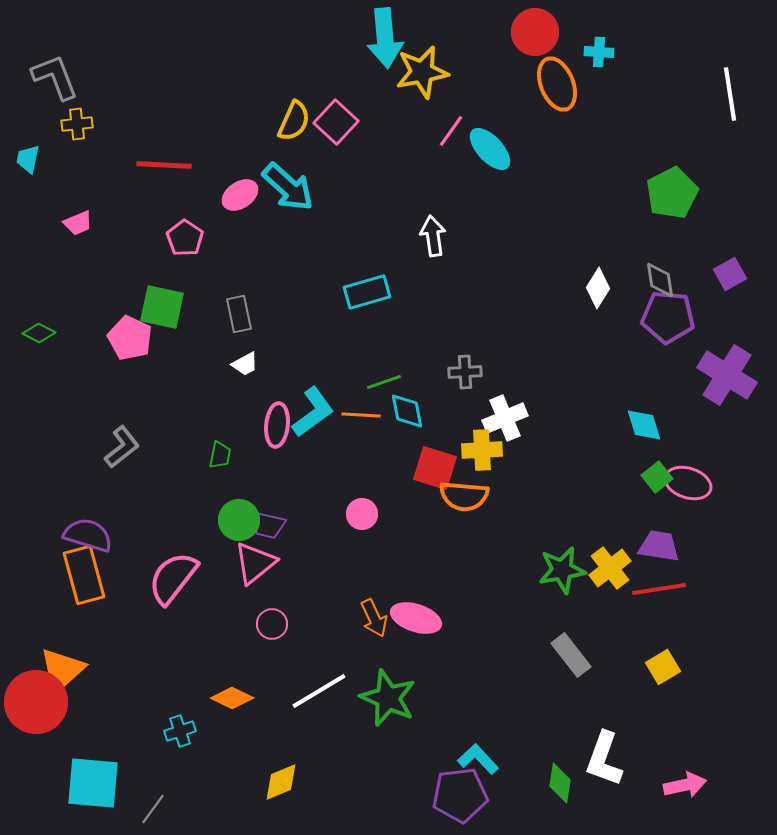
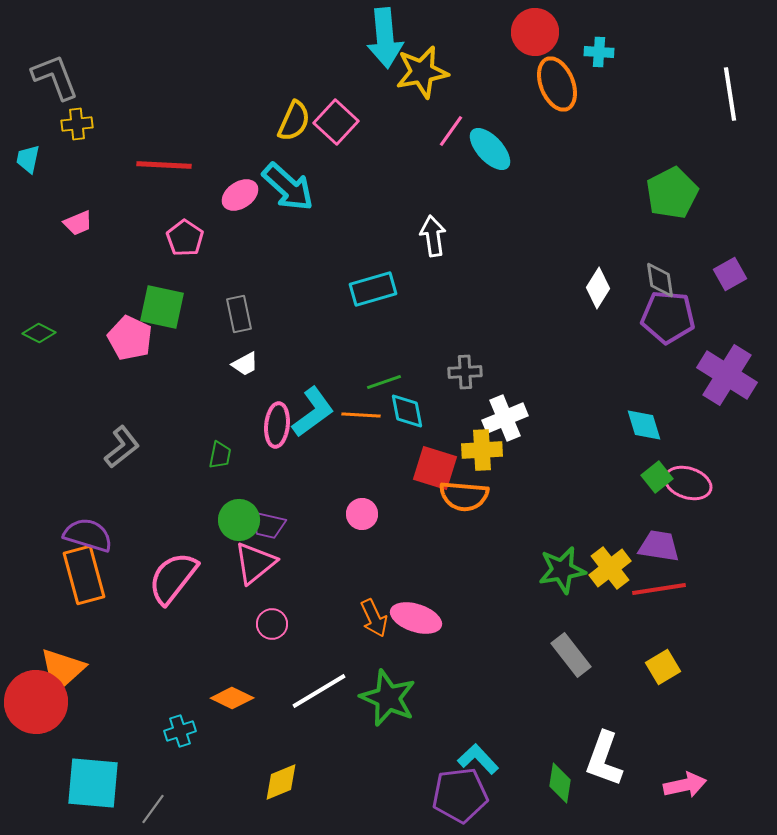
cyan rectangle at (367, 292): moved 6 px right, 3 px up
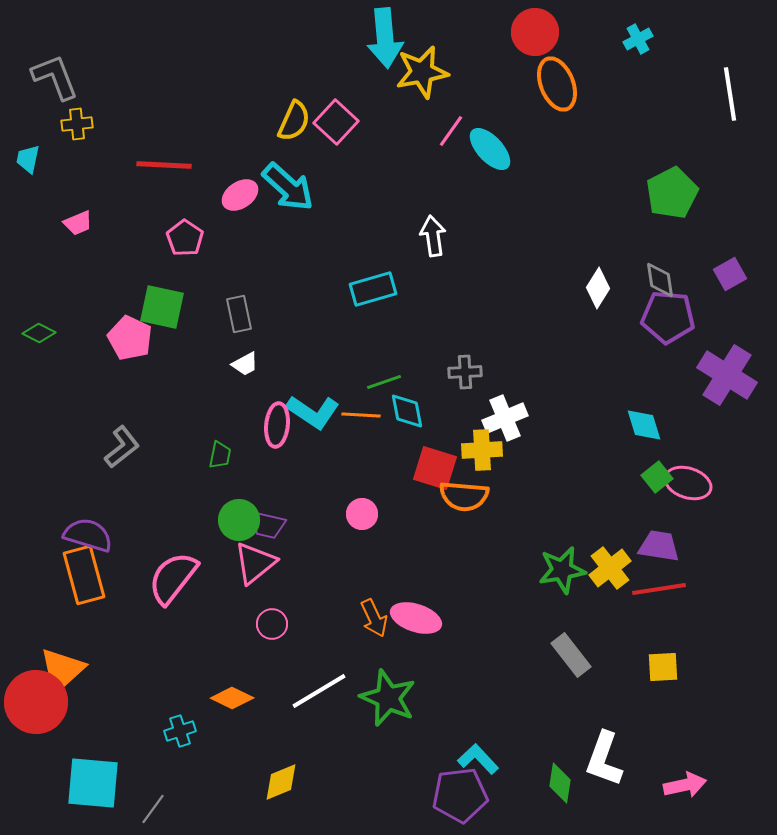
cyan cross at (599, 52): moved 39 px right, 13 px up; rotated 32 degrees counterclockwise
cyan L-shape at (313, 412): rotated 70 degrees clockwise
yellow square at (663, 667): rotated 28 degrees clockwise
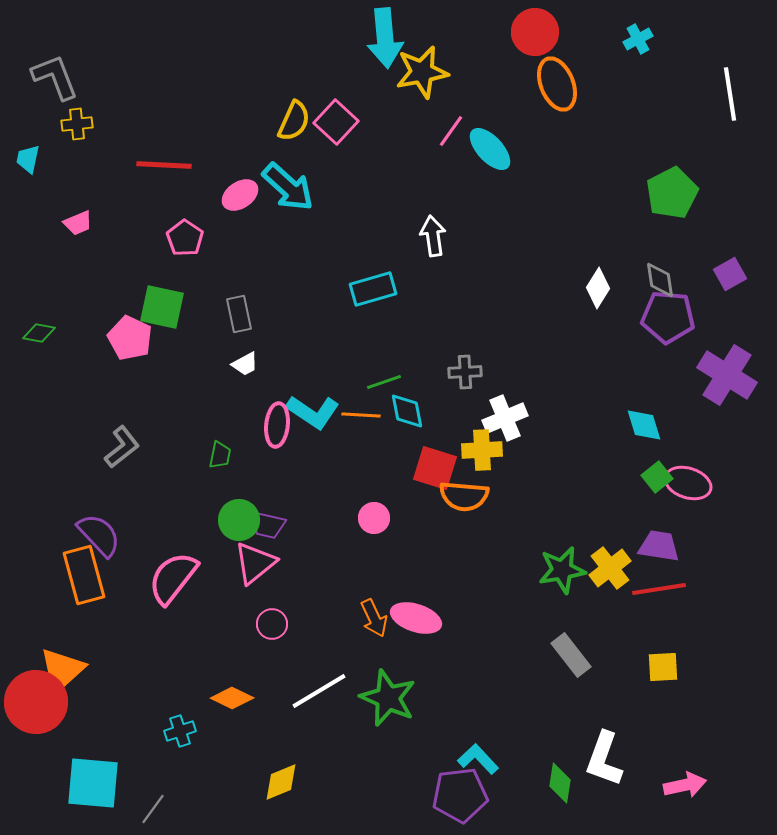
green diamond at (39, 333): rotated 16 degrees counterclockwise
pink circle at (362, 514): moved 12 px right, 4 px down
purple semicircle at (88, 535): moved 11 px right; rotated 30 degrees clockwise
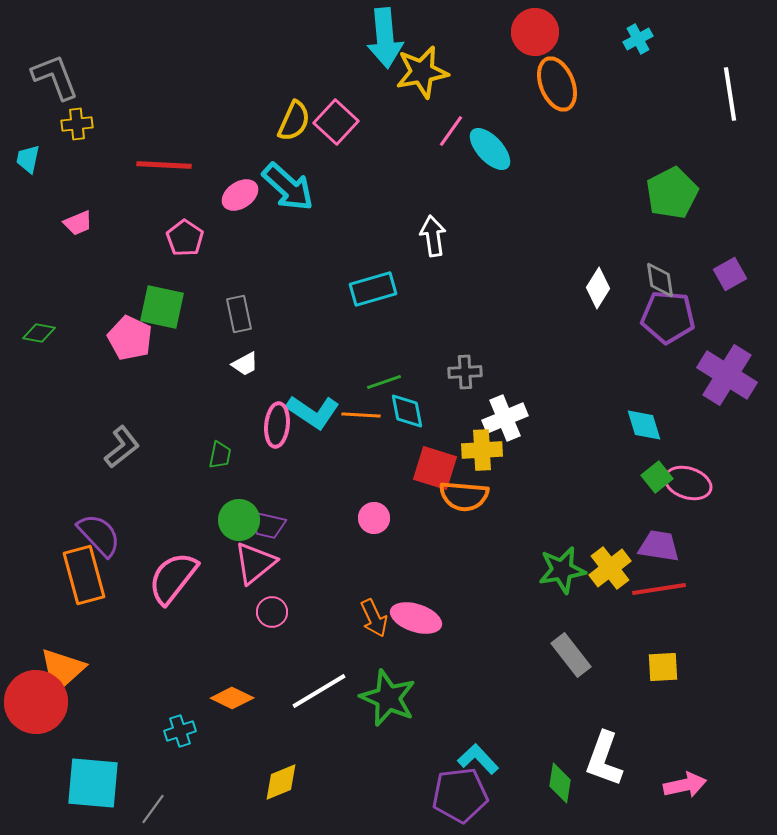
pink circle at (272, 624): moved 12 px up
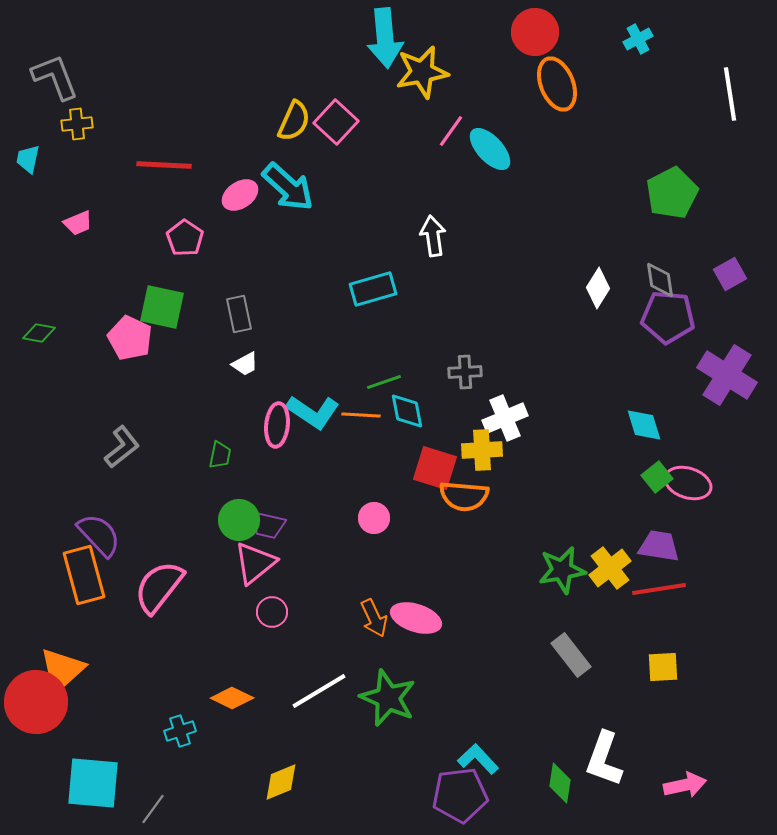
pink semicircle at (173, 578): moved 14 px left, 9 px down
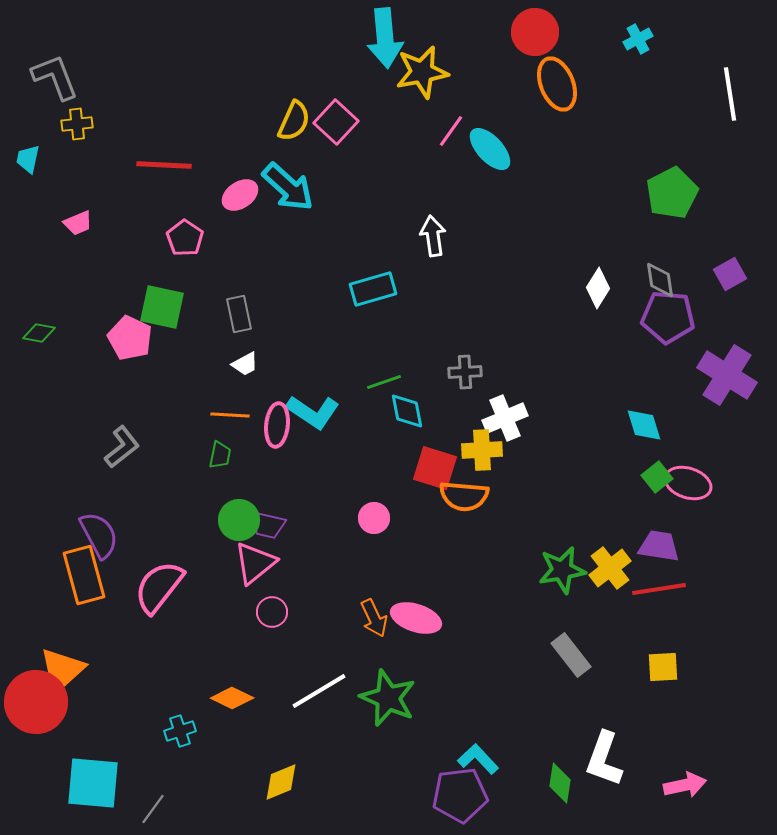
orange line at (361, 415): moved 131 px left
purple semicircle at (99, 535): rotated 15 degrees clockwise
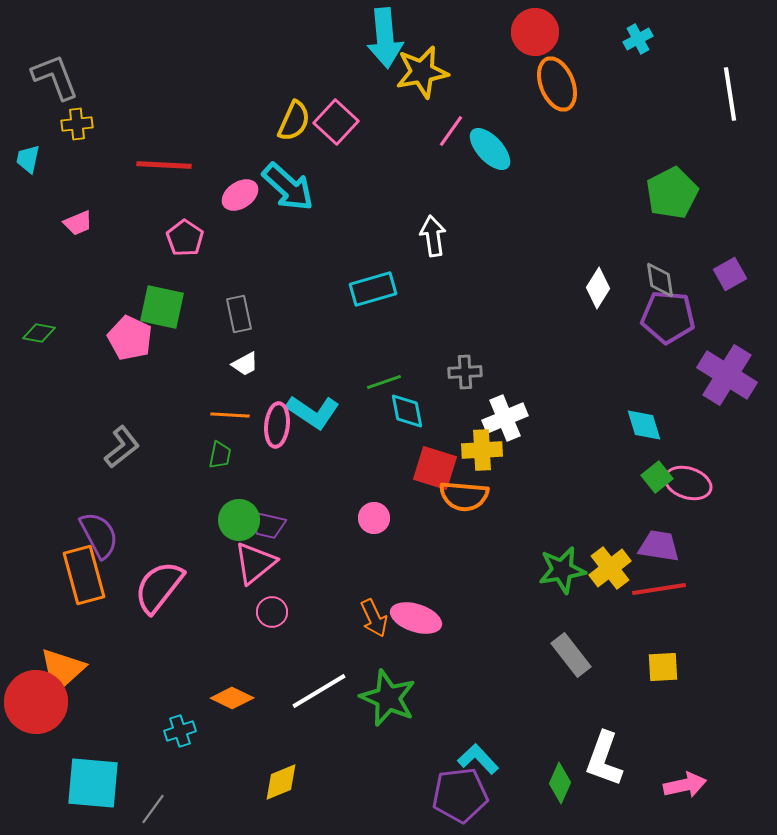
green diamond at (560, 783): rotated 15 degrees clockwise
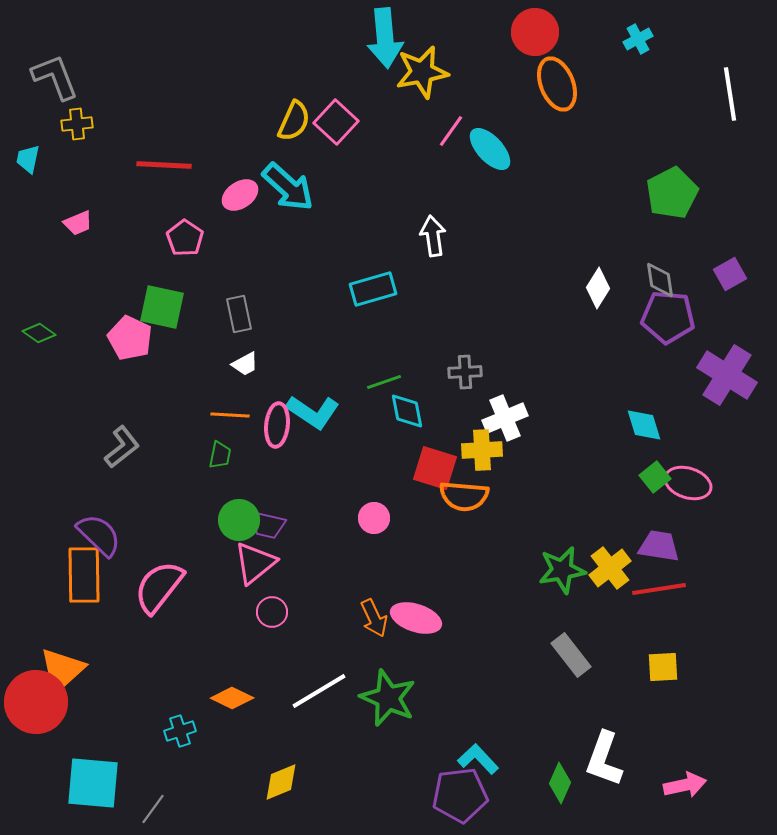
green diamond at (39, 333): rotated 24 degrees clockwise
green square at (657, 477): moved 2 px left
purple semicircle at (99, 535): rotated 18 degrees counterclockwise
orange rectangle at (84, 575): rotated 14 degrees clockwise
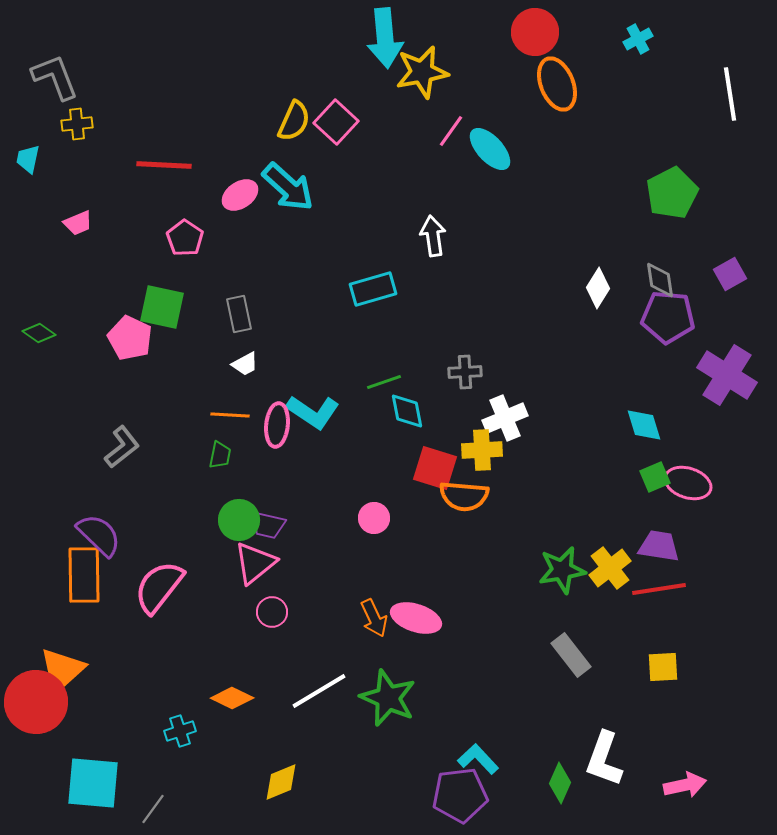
green square at (655, 477): rotated 16 degrees clockwise
